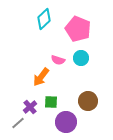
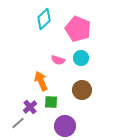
orange arrow: moved 4 px down; rotated 120 degrees clockwise
brown circle: moved 6 px left, 11 px up
purple circle: moved 1 px left, 4 px down
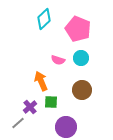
purple circle: moved 1 px right, 1 px down
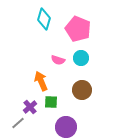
cyan diamond: rotated 30 degrees counterclockwise
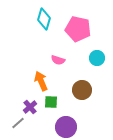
pink pentagon: rotated 10 degrees counterclockwise
cyan circle: moved 16 px right
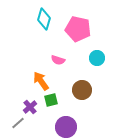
orange arrow: rotated 12 degrees counterclockwise
green square: moved 2 px up; rotated 16 degrees counterclockwise
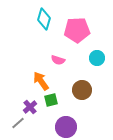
pink pentagon: moved 1 px left, 1 px down; rotated 15 degrees counterclockwise
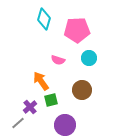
cyan circle: moved 8 px left
purple circle: moved 1 px left, 2 px up
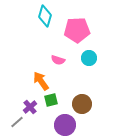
cyan diamond: moved 1 px right, 3 px up
brown circle: moved 14 px down
gray line: moved 1 px left, 1 px up
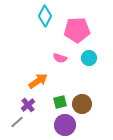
cyan diamond: rotated 10 degrees clockwise
pink semicircle: moved 2 px right, 2 px up
orange arrow: moved 3 px left; rotated 90 degrees clockwise
green square: moved 9 px right, 2 px down
purple cross: moved 2 px left, 2 px up
